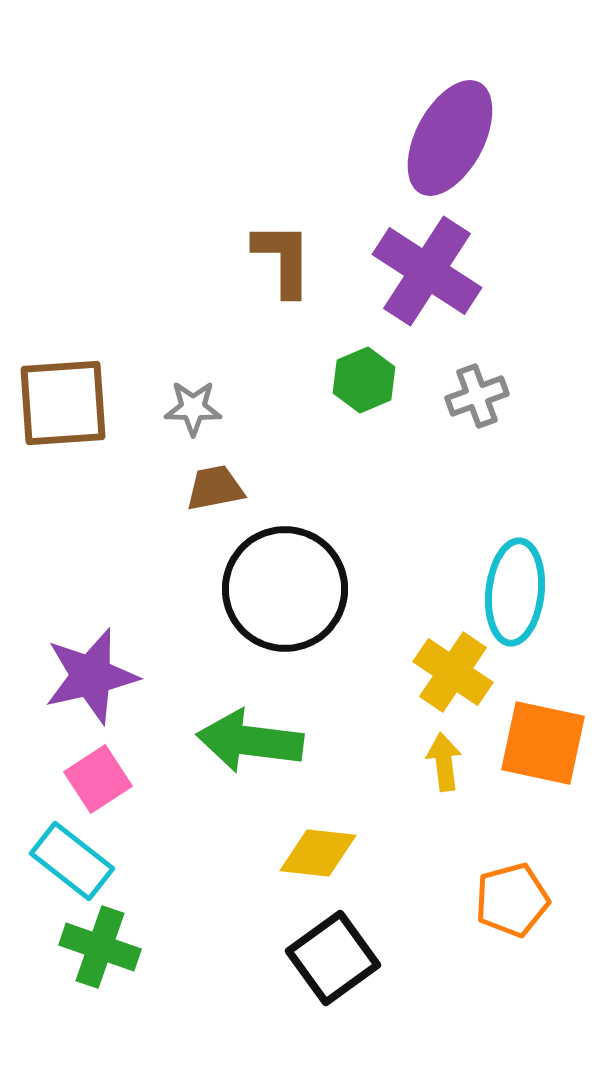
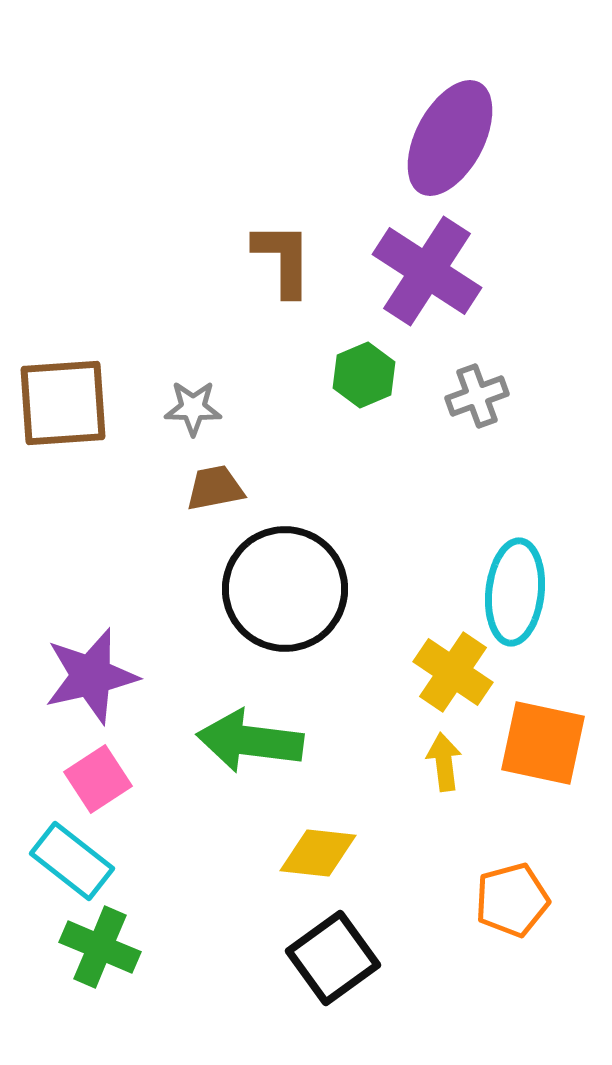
green hexagon: moved 5 px up
green cross: rotated 4 degrees clockwise
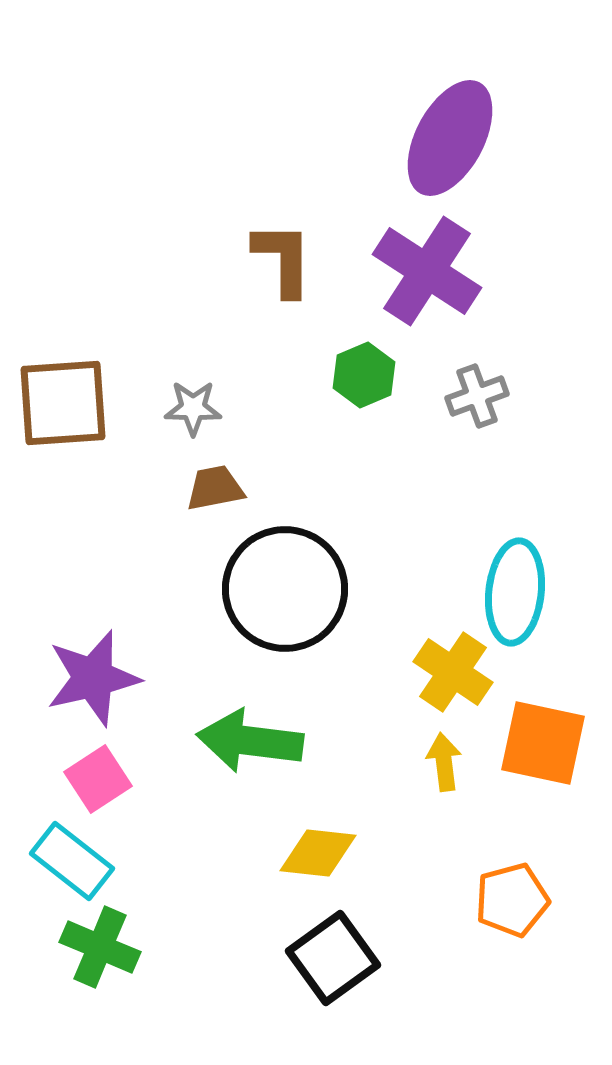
purple star: moved 2 px right, 2 px down
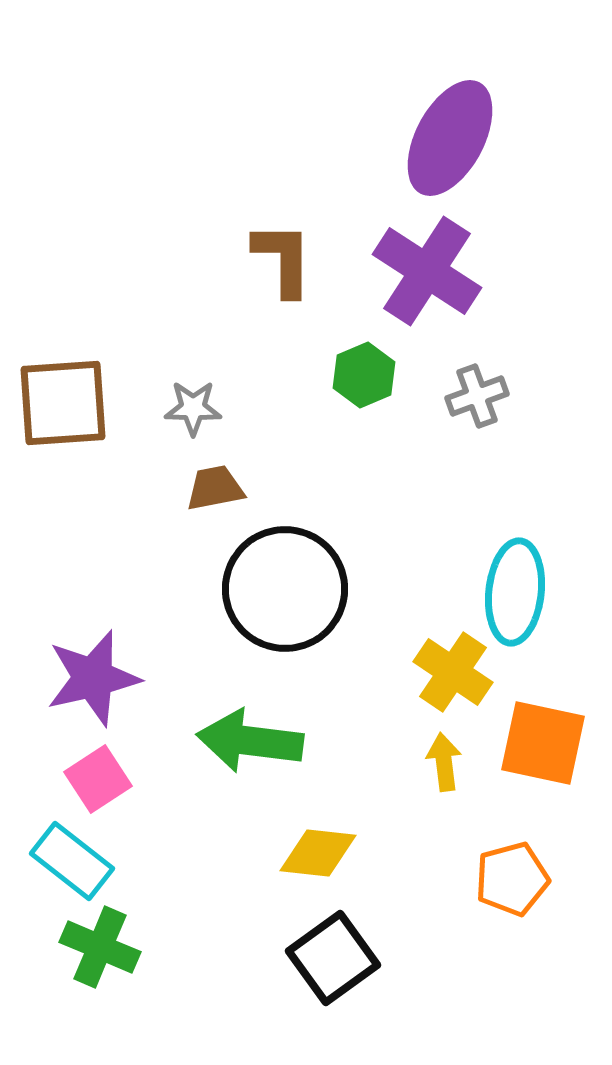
orange pentagon: moved 21 px up
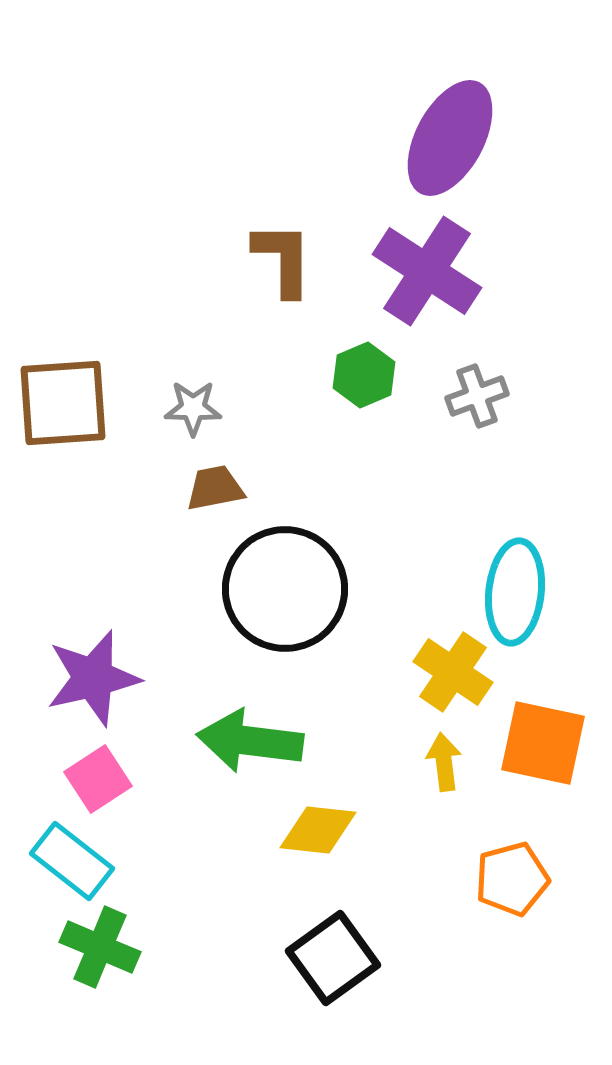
yellow diamond: moved 23 px up
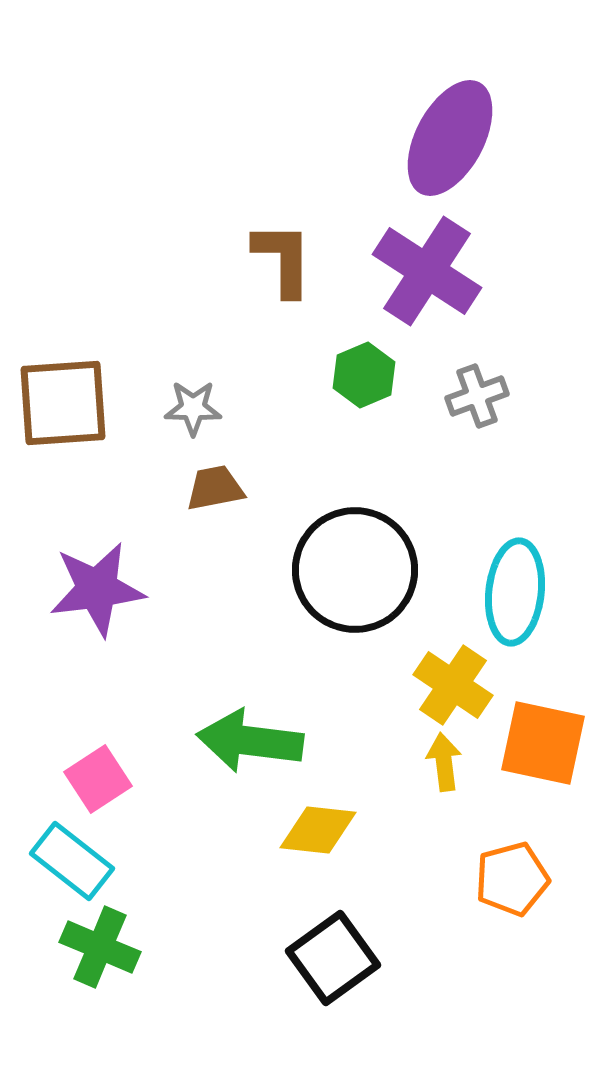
black circle: moved 70 px right, 19 px up
yellow cross: moved 13 px down
purple star: moved 4 px right, 89 px up; rotated 6 degrees clockwise
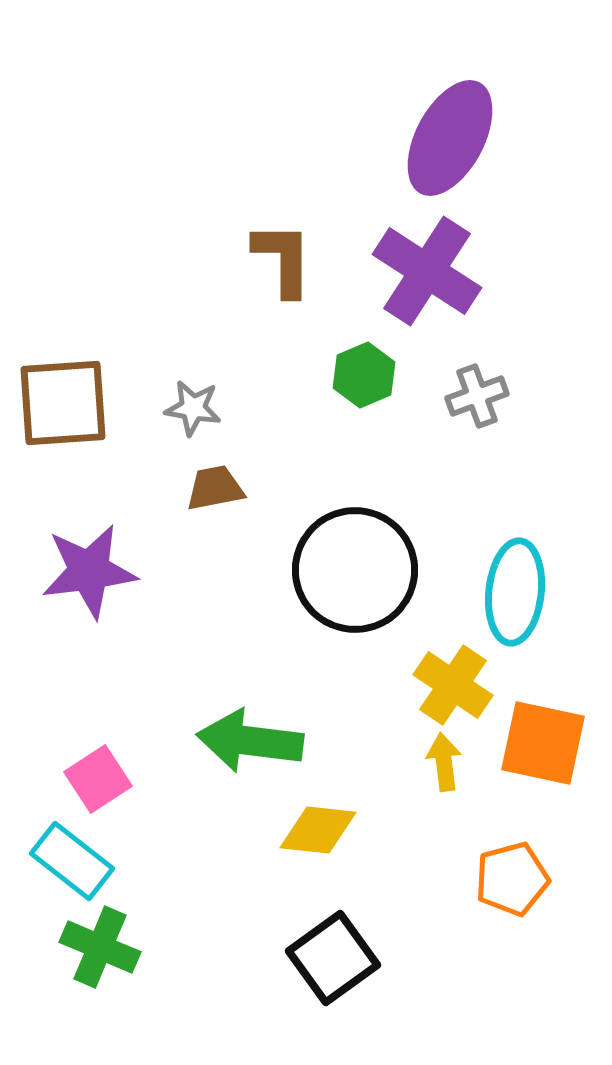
gray star: rotated 8 degrees clockwise
purple star: moved 8 px left, 18 px up
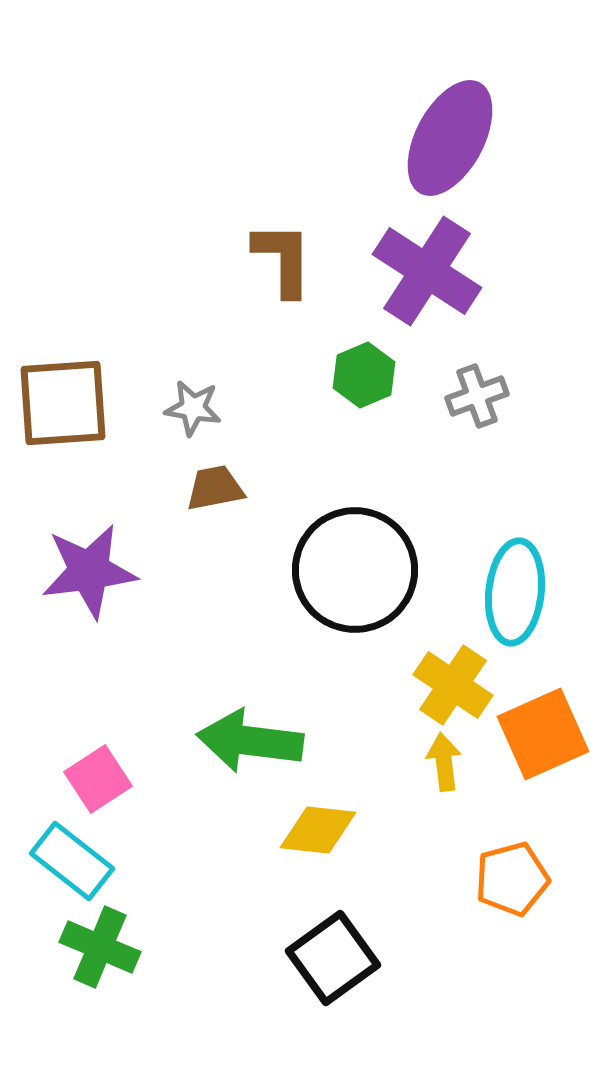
orange square: moved 9 px up; rotated 36 degrees counterclockwise
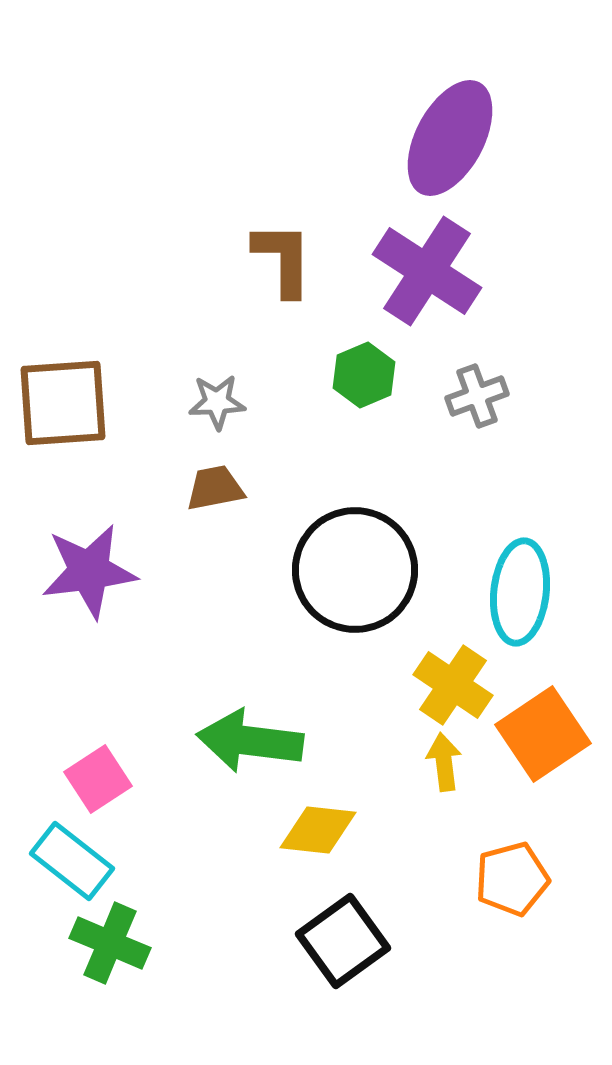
gray star: moved 24 px right, 6 px up; rotated 12 degrees counterclockwise
cyan ellipse: moved 5 px right
orange square: rotated 10 degrees counterclockwise
green cross: moved 10 px right, 4 px up
black square: moved 10 px right, 17 px up
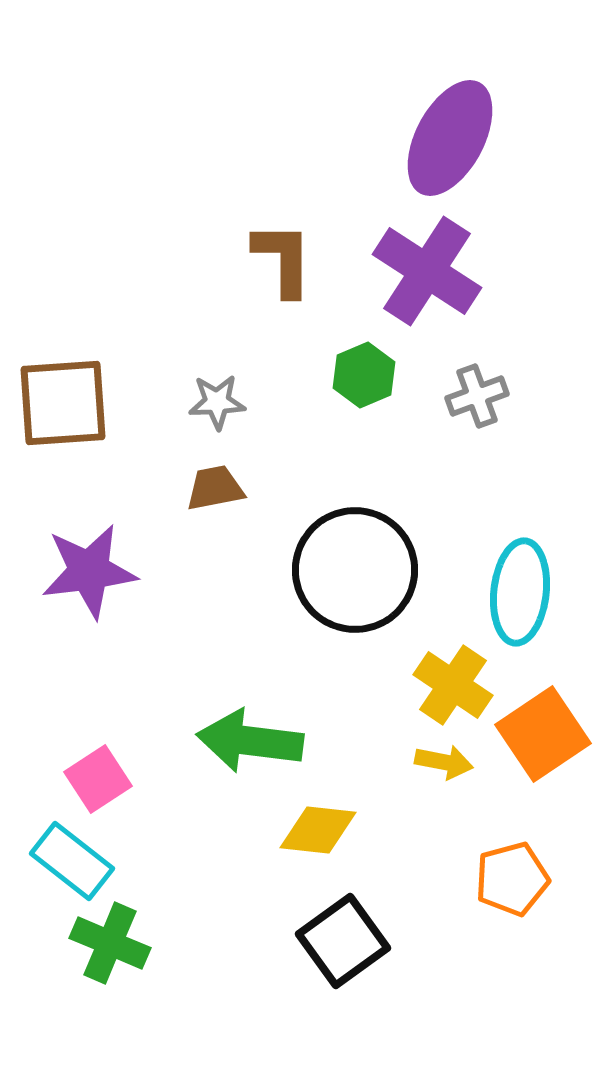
yellow arrow: rotated 108 degrees clockwise
